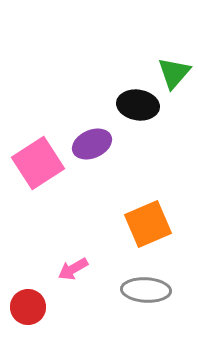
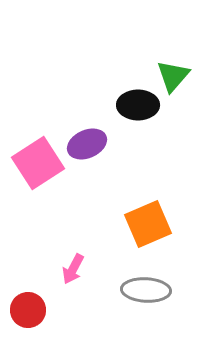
green triangle: moved 1 px left, 3 px down
black ellipse: rotated 9 degrees counterclockwise
purple ellipse: moved 5 px left
pink arrow: rotated 32 degrees counterclockwise
red circle: moved 3 px down
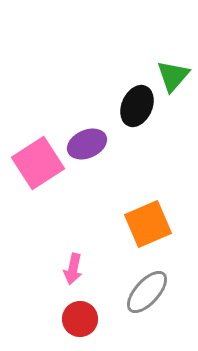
black ellipse: moved 1 px left, 1 px down; rotated 66 degrees counterclockwise
pink arrow: rotated 16 degrees counterclockwise
gray ellipse: moved 1 px right, 2 px down; rotated 51 degrees counterclockwise
red circle: moved 52 px right, 9 px down
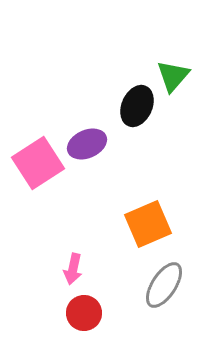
gray ellipse: moved 17 px right, 7 px up; rotated 9 degrees counterclockwise
red circle: moved 4 px right, 6 px up
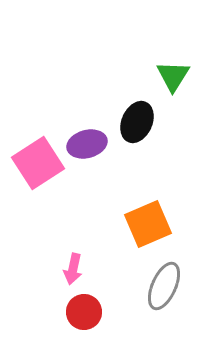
green triangle: rotated 9 degrees counterclockwise
black ellipse: moved 16 px down
purple ellipse: rotated 9 degrees clockwise
gray ellipse: moved 1 px down; rotated 9 degrees counterclockwise
red circle: moved 1 px up
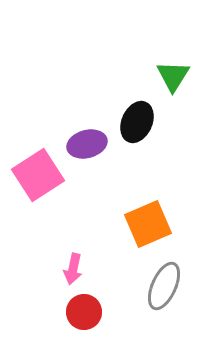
pink square: moved 12 px down
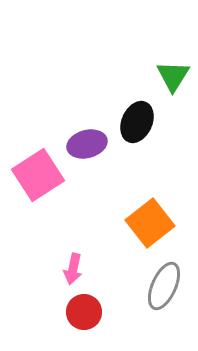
orange square: moved 2 px right, 1 px up; rotated 15 degrees counterclockwise
